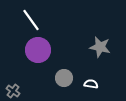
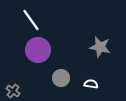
gray circle: moved 3 px left
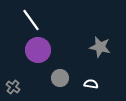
gray circle: moved 1 px left
gray cross: moved 4 px up
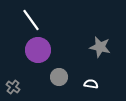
gray circle: moved 1 px left, 1 px up
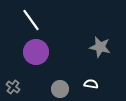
purple circle: moved 2 px left, 2 px down
gray circle: moved 1 px right, 12 px down
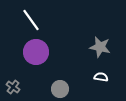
white semicircle: moved 10 px right, 7 px up
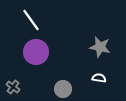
white semicircle: moved 2 px left, 1 px down
gray circle: moved 3 px right
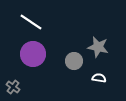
white line: moved 2 px down; rotated 20 degrees counterclockwise
gray star: moved 2 px left
purple circle: moved 3 px left, 2 px down
gray circle: moved 11 px right, 28 px up
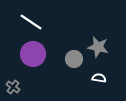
gray circle: moved 2 px up
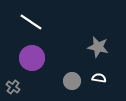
purple circle: moved 1 px left, 4 px down
gray circle: moved 2 px left, 22 px down
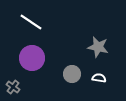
gray circle: moved 7 px up
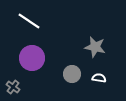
white line: moved 2 px left, 1 px up
gray star: moved 3 px left
